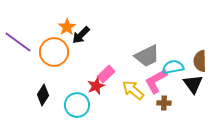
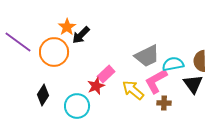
cyan semicircle: moved 3 px up
cyan circle: moved 1 px down
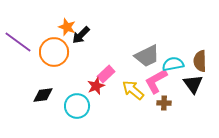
orange star: rotated 18 degrees counterclockwise
black diamond: rotated 50 degrees clockwise
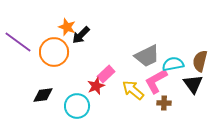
brown semicircle: rotated 15 degrees clockwise
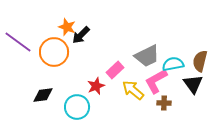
pink rectangle: moved 9 px right, 4 px up
cyan circle: moved 1 px down
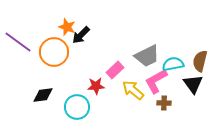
red star: rotated 18 degrees clockwise
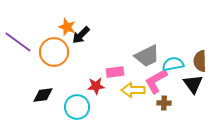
brown semicircle: rotated 15 degrees counterclockwise
pink rectangle: moved 2 px down; rotated 36 degrees clockwise
yellow arrow: rotated 40 degrees counterclockwise
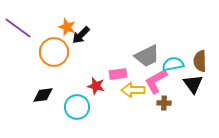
purple line: moved 14 px up
pink rectangle: moved 3 px right, 2 px down
red star: rotated 18 degrees clockwise
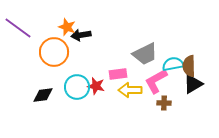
black arrow: rotated 36 degrees clockwise
gray trapezoid: moved 2 px left, 2 px up
brown semicircle: moved 11 px left, 5 px down
black triangle: rotated 35 degrees clockwise
yellow arrow: moved 3 px left
cyan circle: moved 20 px up
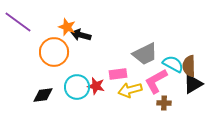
purple line: moved 6 px up
black arrow: rotated 24 degrees clockwise
cyan semicircle: rotated 40 degrees clockwise
yellow arrow: rotated 15 degrees counterclockwise
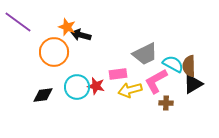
brown cross: moved 2 px right
